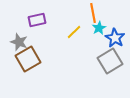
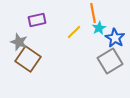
brown square: rotated 25 degrees counterclockwise
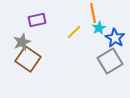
gray star: moved 3 px right; rotated 30 degrees clockwise
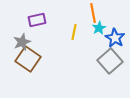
yellow line: rotated 35 degrees counterclockwise
gray square: rotated 10 degrees counterclockwise
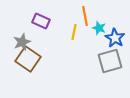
orange line: moved 8 px left, 3 px down
purple rectangle: moved 4 px right, 1 px down; rotated 36 degrees clockwise
cyan star: rotated 24 degrees counterclockwise
gray square: rotated 25 degrees clockwise
